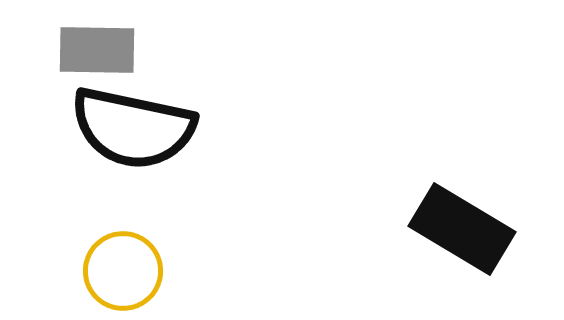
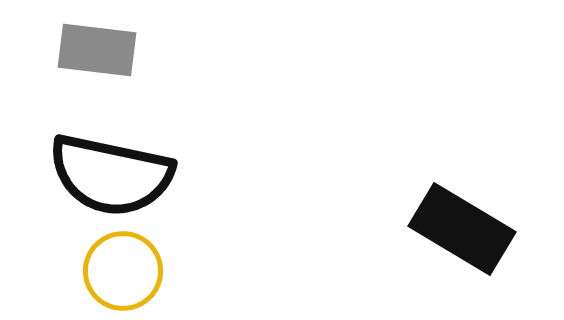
gray rectangle: rotated 6 degrees clockwise
black semicircle: moved 22 px left, 47 px down
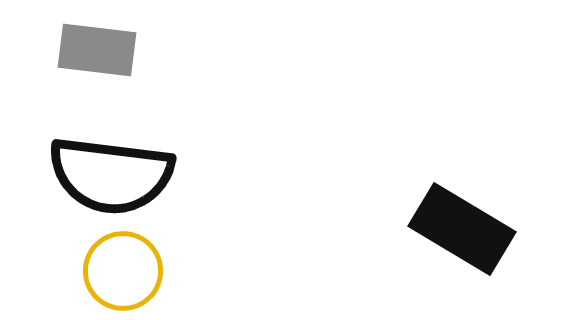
black semicircle: rotated 5 degrees counterclockwise
